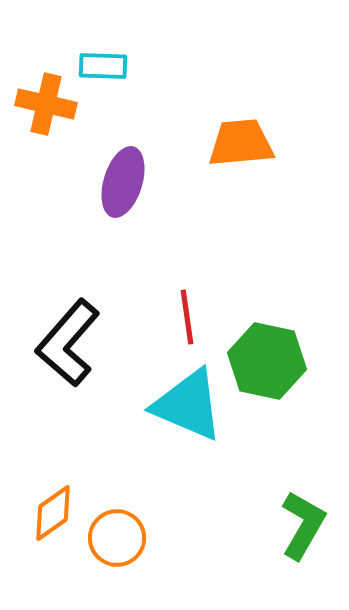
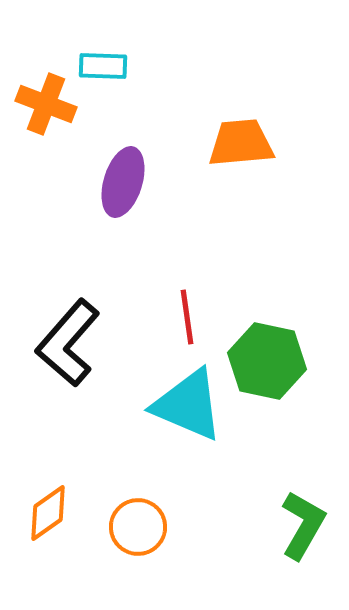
orange cross: rotated 8 degrees clockwise
orange diamond: moved 5 px left
orange circle: moved 21 px right, 11 px up
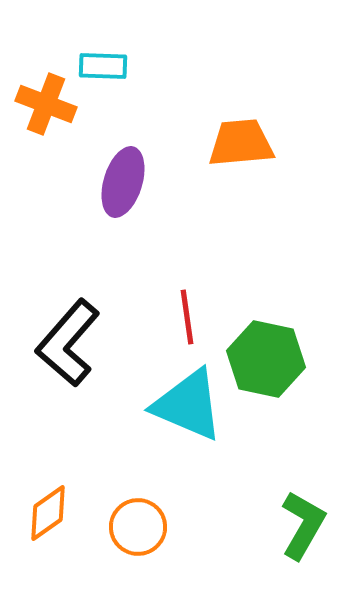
green hexagon: moved 1 px left, 2 px up
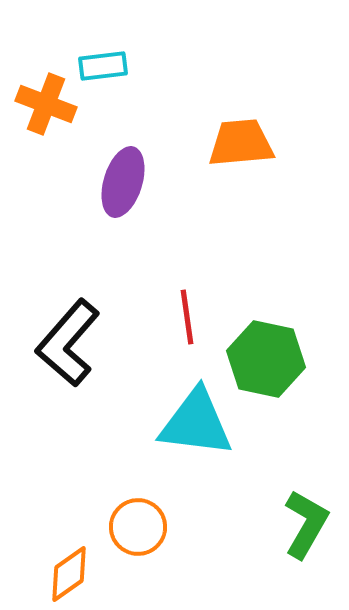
cyan rectangle: rotated 9 degrees counterclockwise
cyan triangle: moved 8 px right, 18 px down; rotated 16 degrees counterclockwise
orange diamond: moved 21 px right, 61 px down
green L-shape: moved 3 px right, 1 px up
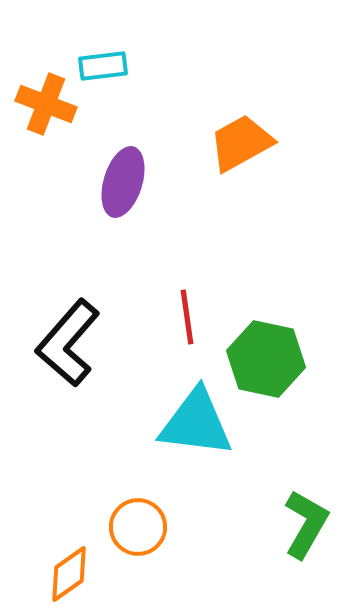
orange trapezoid: rotated 24 degrees counterclockwise
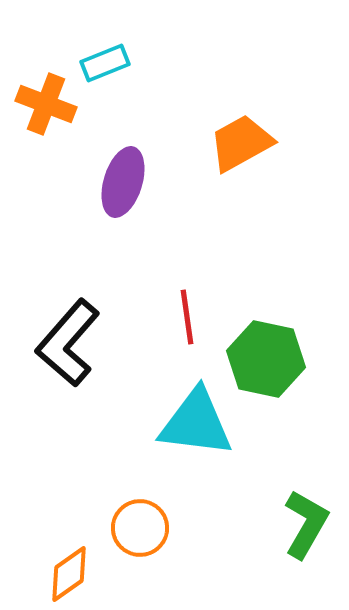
cyan rectangle: moved 2 px right, 3 px up; rotated 15 degrees counterclockwise
orange circle: moved 2 px right, 1 px down
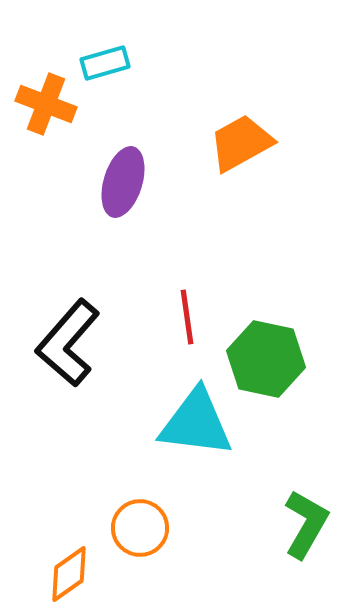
cyan rectangle: rotated 6 degrees clockwise
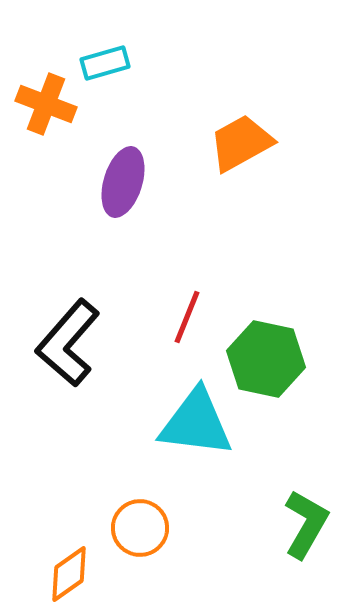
red line: rotated 30 degrees clockwise
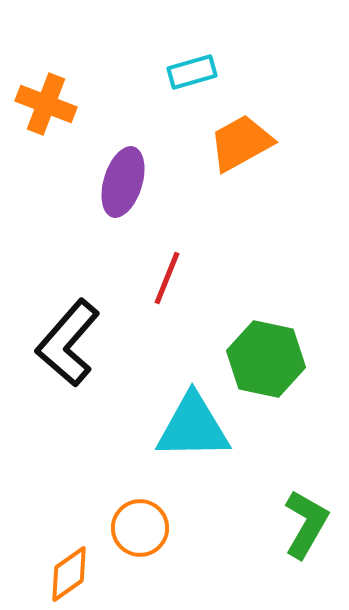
cyan rectangle: moved 87 px right, 9 px down
red line: moved 20 px left, 39 px up
cyan triangle: moved 3 px left, 4 px down; rotated 8 degrees counterclockwise
